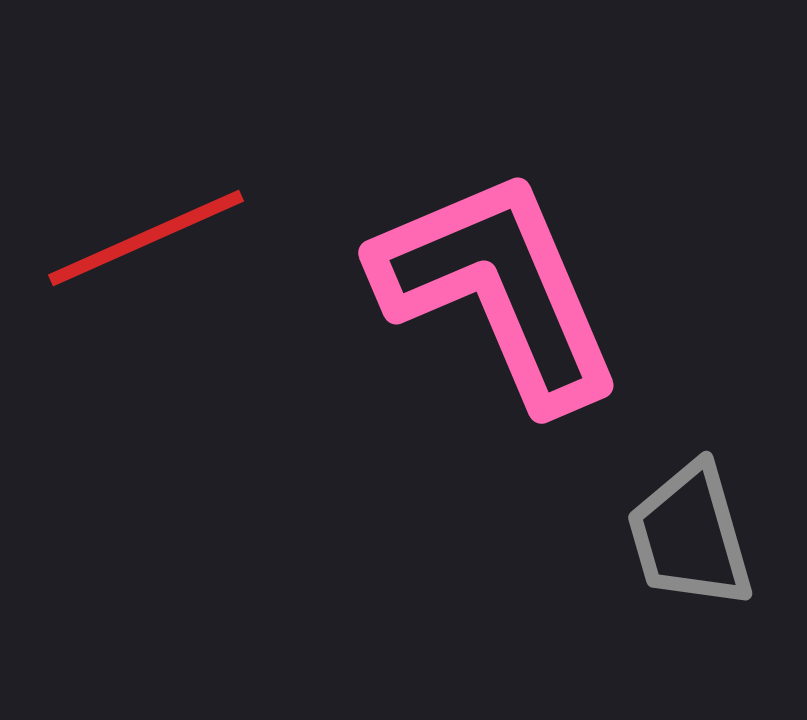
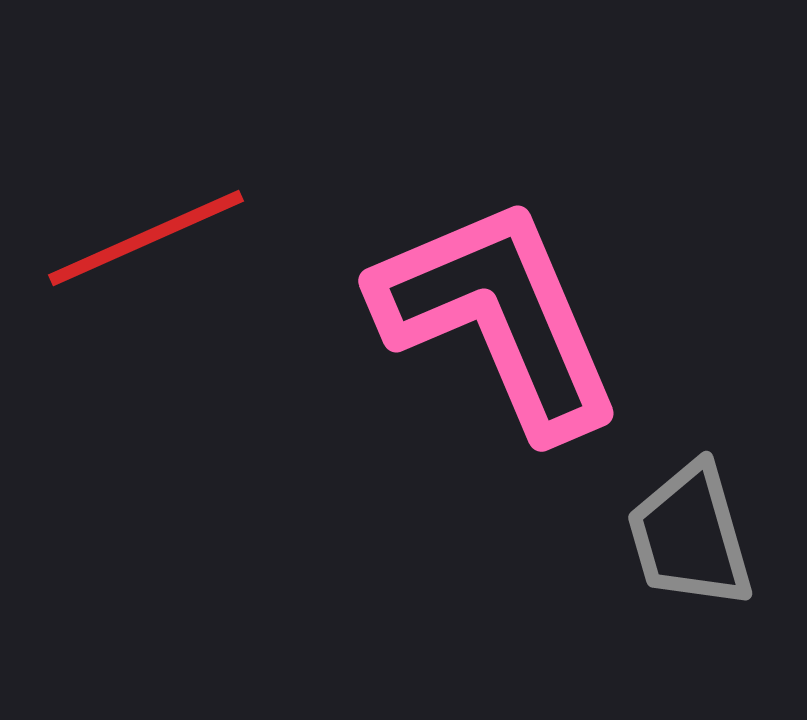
pink L-shape: moved 28 px down
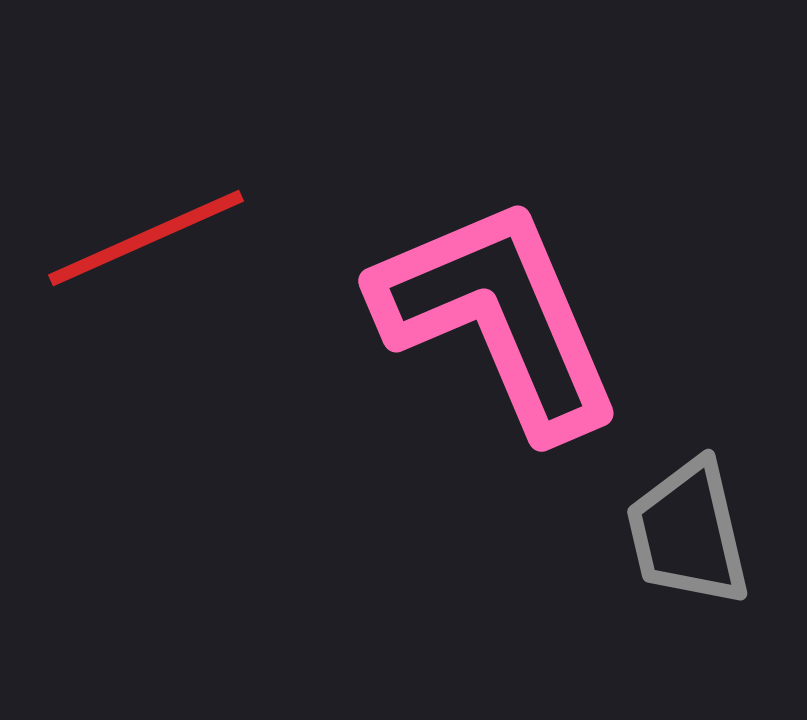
gray trapezoid: moved 2 px left, 3 px up; rotated 3 degrees clockwise
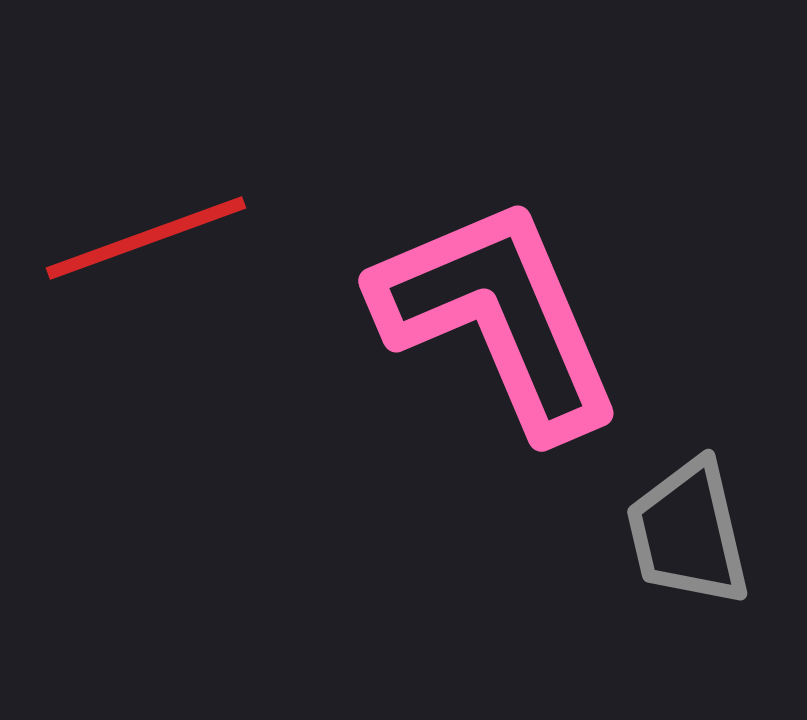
red line: rotated 4 degrees clockwise
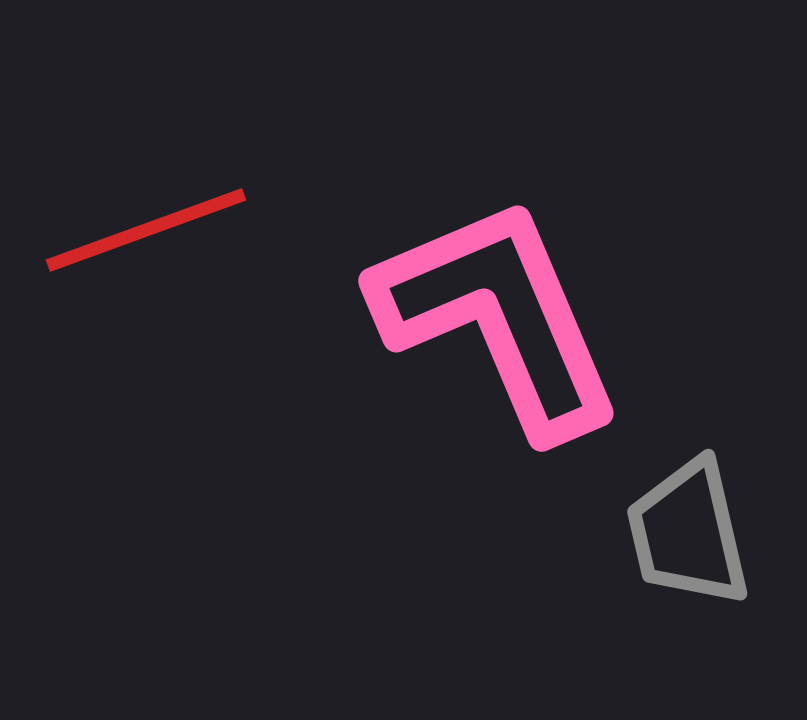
red line: moved 8 px up
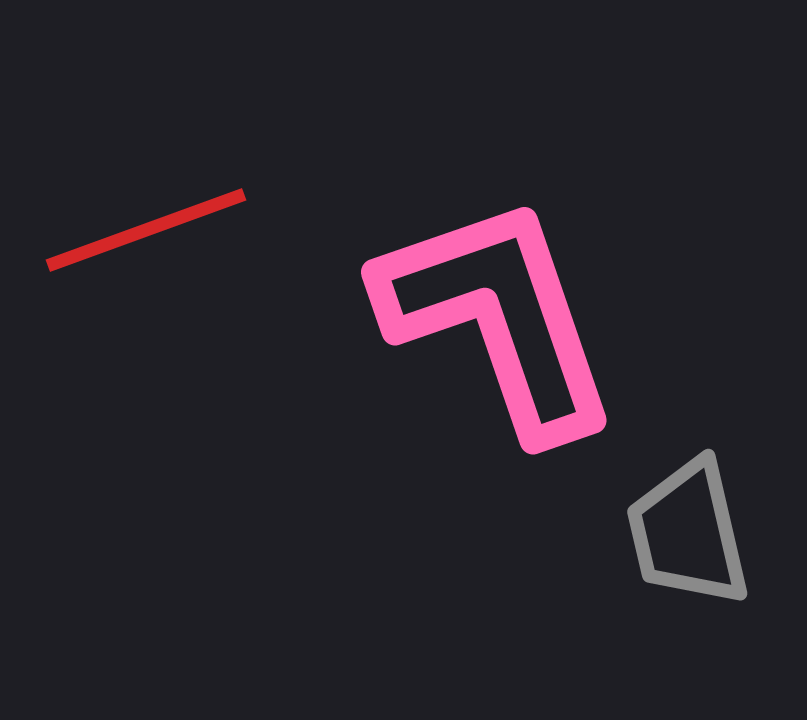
pink L-shape: rotated 4 degrees clockwise
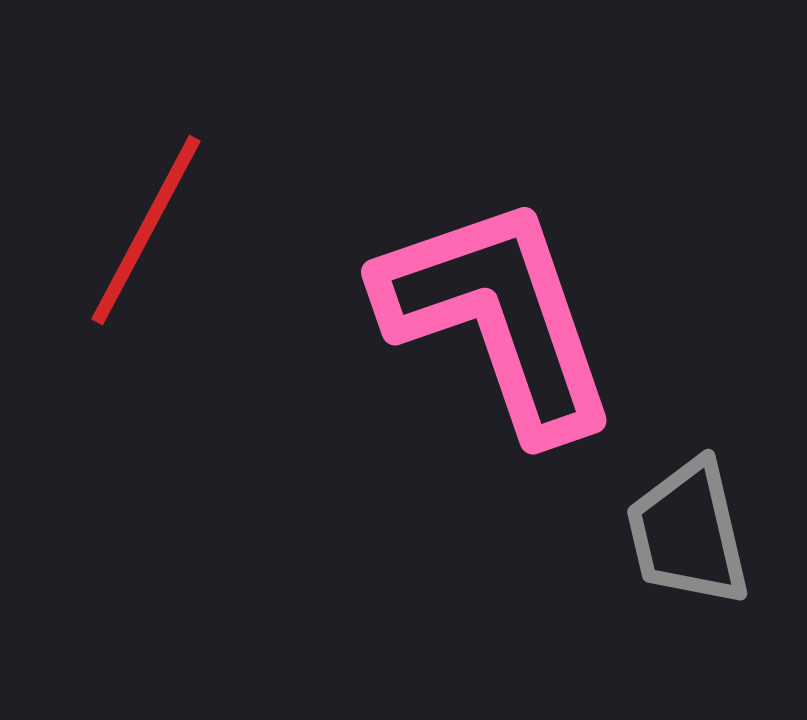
red line: rotated 42 degrees counterclockwise
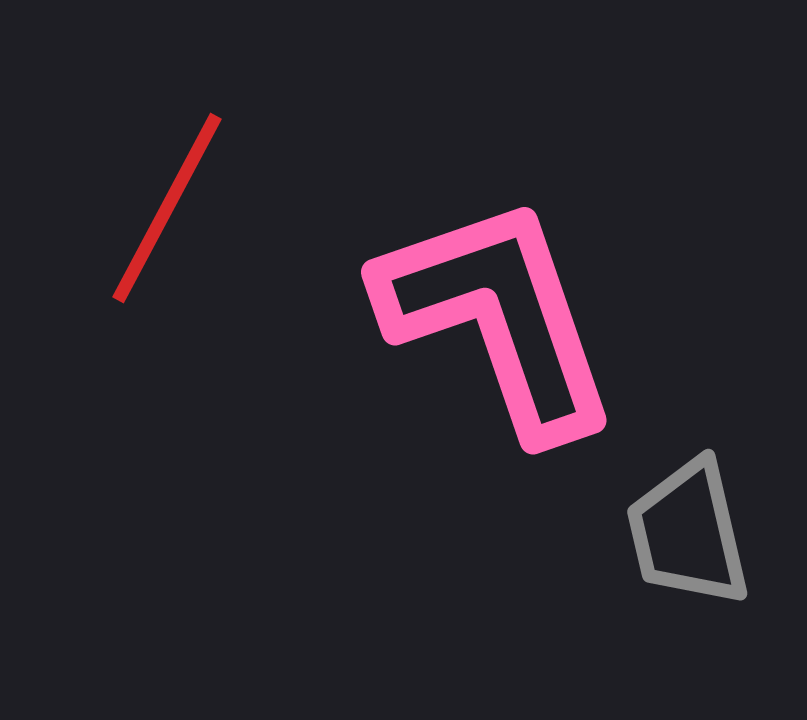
red line: moved 21 px right, 22 px up
